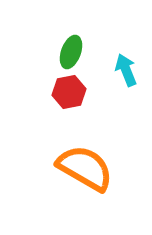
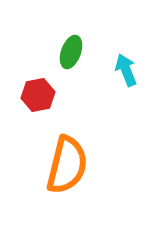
red hexagon: moved 31 px left, 3 px down
orange semicircle: moved 18 px left, 3 px up; rotated 74 degrees clockwise
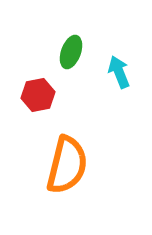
cyan arrow: moved 7 px left, 2 px down
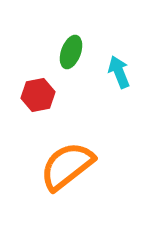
orange semicircle: moved 1 px down; rotated 142 degrees counterclockwise
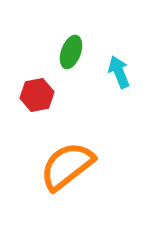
red hexagon: moved 1 px left
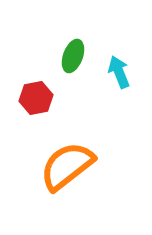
green ellipse: moved 2 px right, 4 px down
red hexagon: moved 1 px left, 3 px down
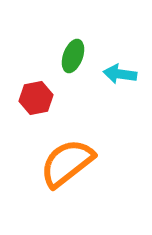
cyan arrow: moved 1 px right, 2 px down; rotated 60 degrees counterclockwise
orange semicircle: moved 3 px up
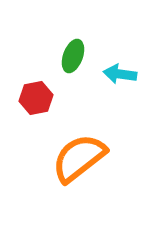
orange semicircle: moved 12 px right, 5 px up
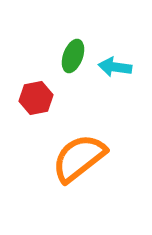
cyan arrow: moved 5 px left, 7 px up
